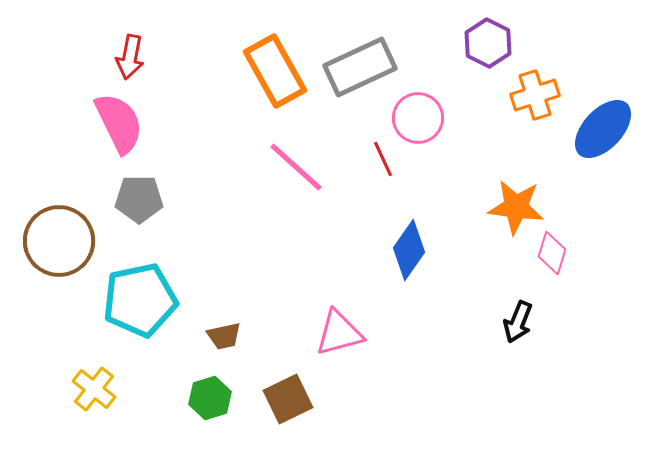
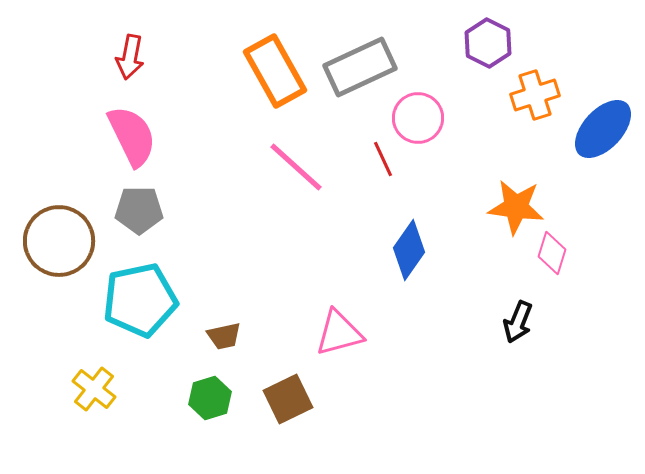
pink semicircle: moved 13 px right, 13 px down
gray pentagon: moved 11 px down
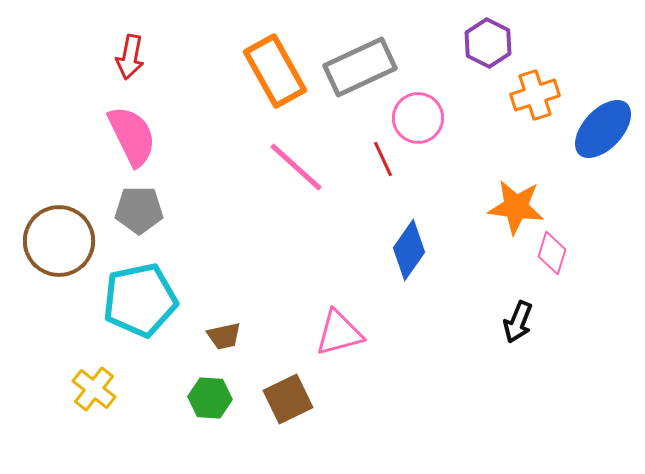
green hexagon: rotated 21 degrees clockwise
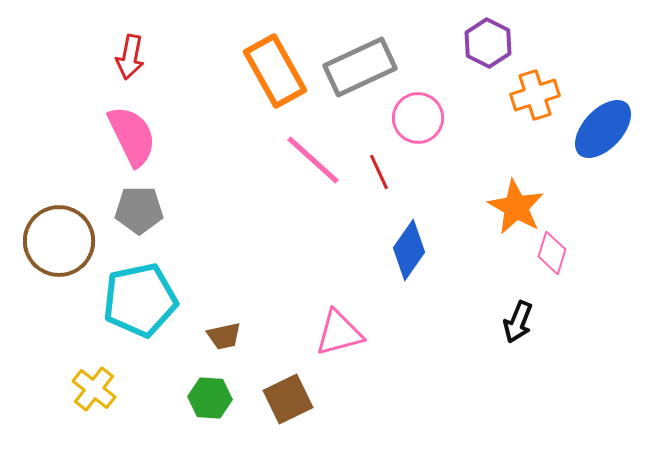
red line: moved 4 px left, 13 px down
pink line: moved 17 px right, 7 px up
orange star: rotated 22 degrees clockwise
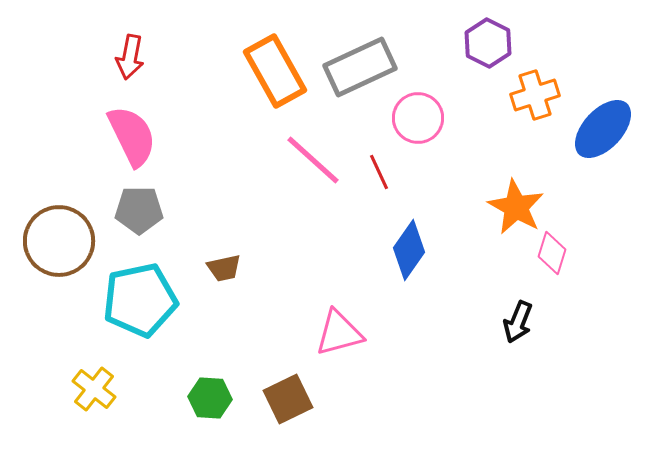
brown trapezoid: moved 68 px up
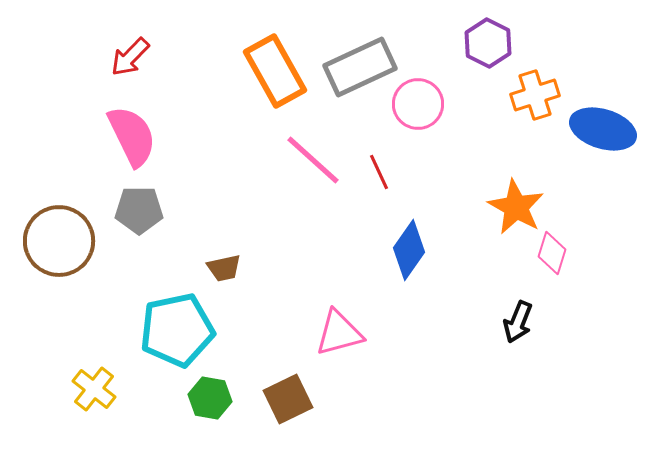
red arrow: rotated 33 degrees clockwise
pink circle: moved 14 px up
blue ellipse: rotated 64 degrees clockwise
cyan pentagon: moved 37 px right, 30 px down
green hexagon: rotated 6 degrees clockwise
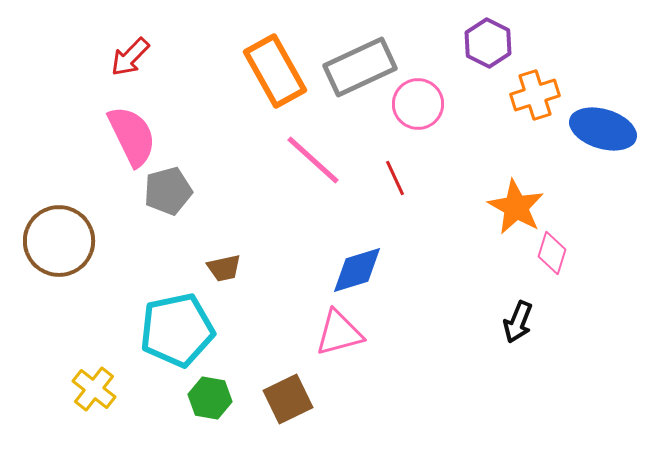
red line: moved 16 px right, 6 px down
gray pentagon: moved 29 px right, 19 px up; rotated 15 degrees counterclockwise
blue diamond: moved 52 px left, 20 px down; rotated 38 degrees clockwise
